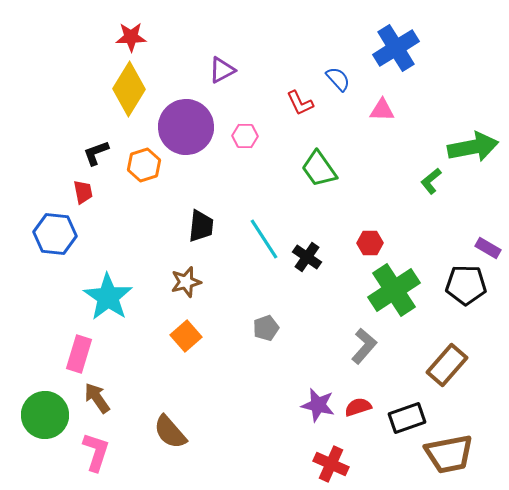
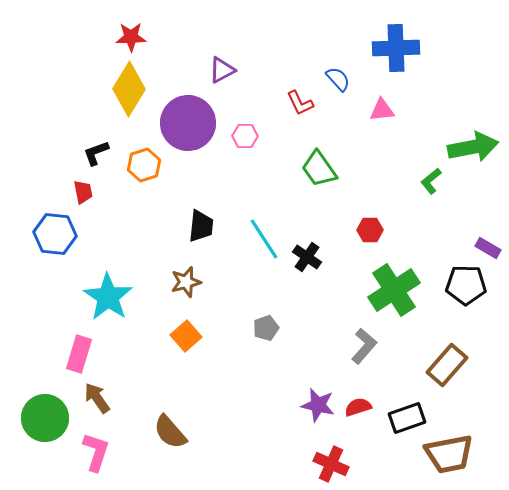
blue cross: rotated 30 degrees clockwise
pink triangle: rotated 8 degrees counterclockwise
purple circle: moved 2 px right, 4 px up
red hexagon: moved 13 px up
green circle: moved 3 px down
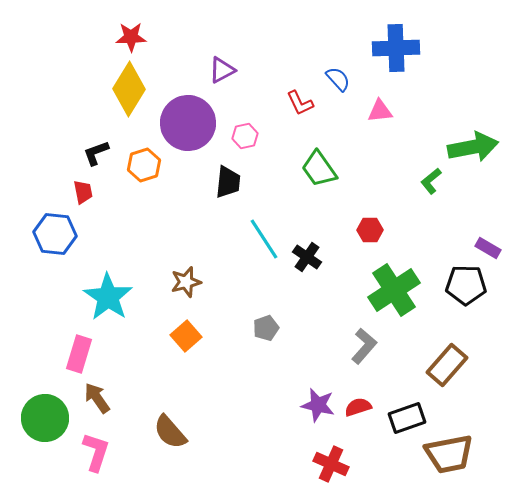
pink triangle: moved 2 px left, 1 px down
pink hexagon: rotated 15 degrees counterclockwise
black trapezoid: moved 27 px right, 44 px up
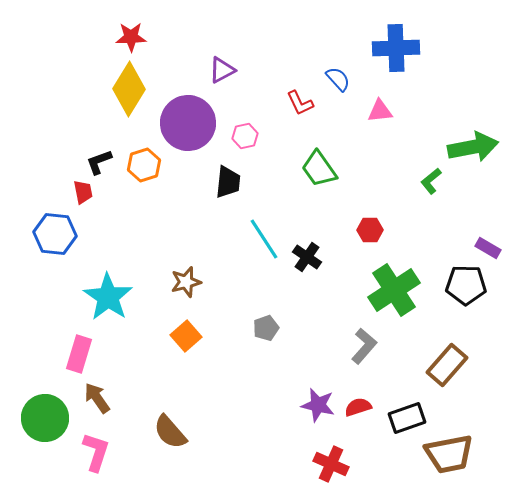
black L-shape: moved 3 px right, 9 px down
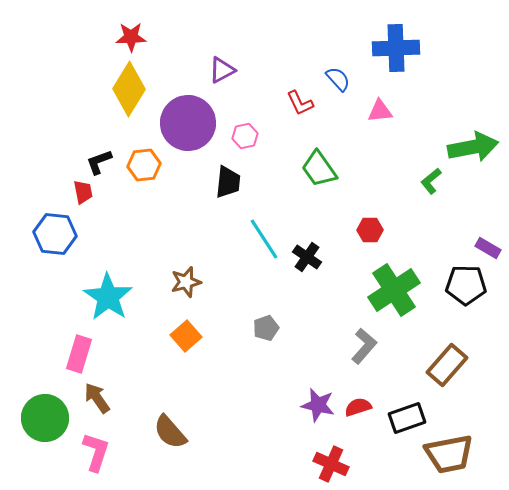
orange hexagon: rotated 12 degrees clockwise
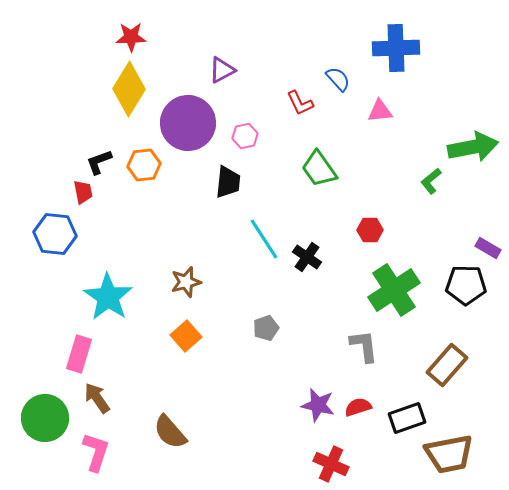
gray L-shape: rotated 48 degrees counterclockwise
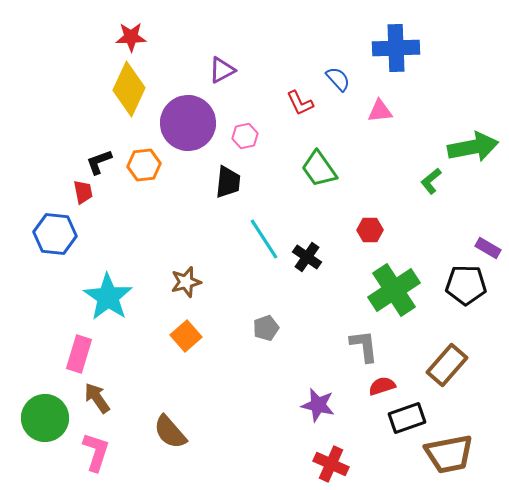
yellow diamond: rotated 6 degrees counterclockwise
red semicircle: moved 24 px right, 21 px up
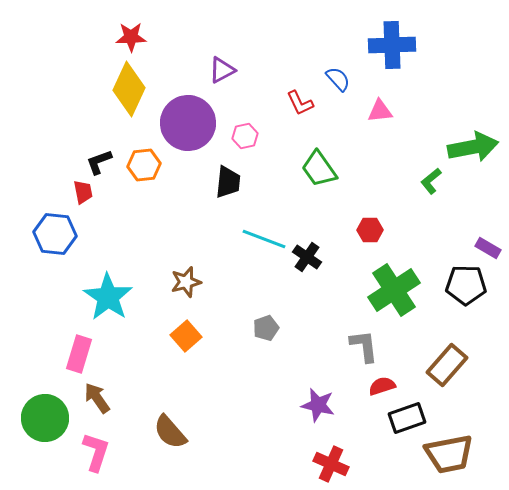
blue cross: moved 4 px left, 3 px up
cyan line: rotated 36 degrees counterclockwise
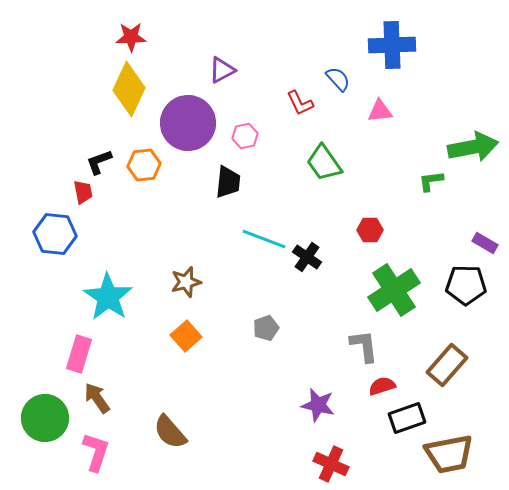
green trapezoid: moved 5 px right, 6 px up
green L-shape: rotated 32 degrees clockwise
purple rectangle: moved 3 px left, 5 px up
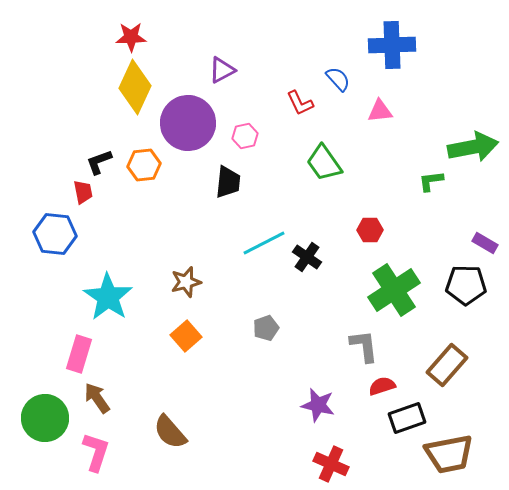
yellow diamond: moved 6 px right, 2 px up
cyan line: moved 4 px down; rotated 48 degrees counterclockwise
